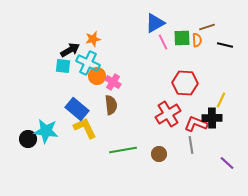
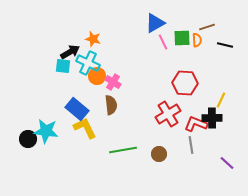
orange star: rotated 28 degrees clockwise
black arrow: moved 2 px down
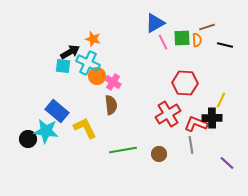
blue rectangle: moved 20 px left, 2 px down
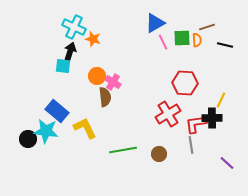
black arrow: rotated 42 degrees counterclockwise
cyan cross: moved 14 px left, 36 px up
brown semicircle: moved 6 px left, 8 px up
red L-shape: rotated 30 degrees counterclockwise
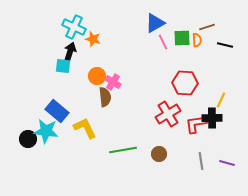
gray line: moved 10 px right, 16 px down
purple line: rotated 28 degrees counterclockwise
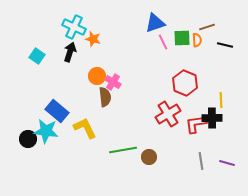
blue triangle: rotated 10 degrees clockwise
cyan square: moved 26 px left, 10 px up; rotated 28 degrees clockwise
red hexagon: rotated 20 degrees clockwise
yellow line: rotated 28 degrees counterclockwise
brown circle: moved 10 px left, 3 px down
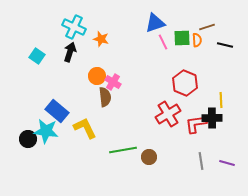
orange star: moved 8 px right
